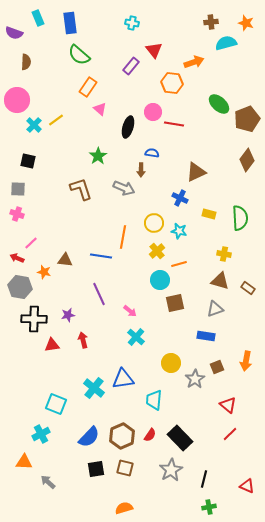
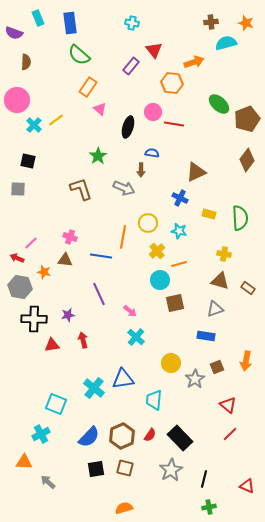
pink cross at (17, 214): moved 53 px right, 23 px down
yellow circle at (154, 223): moved 6 px left
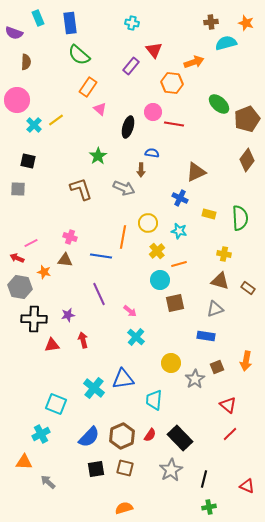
pink line at (31, 243): rotated 16 degrees clockwise
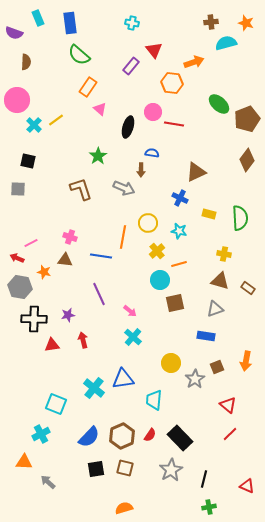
cyan cross at (136, 337): moved 3 px left
